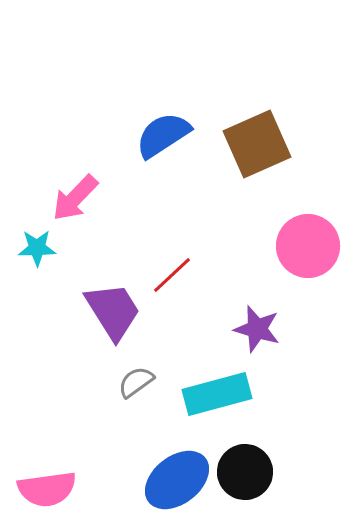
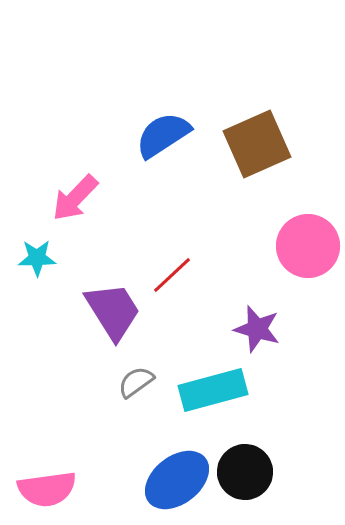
cyan star: moved 10 px down
cyan rectangle: moved 4 px left, 4 px up
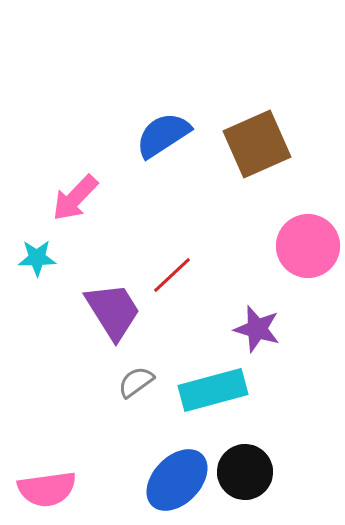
blue ellipse: rotated 8 degrees counterclockwise
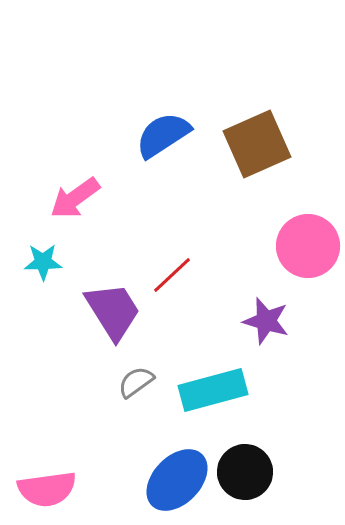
pink arrow: rotated 10 degrees clockwise
cyan star: moved 6 px right, 4 px down
purple star: moved 9 px right, 8 px up
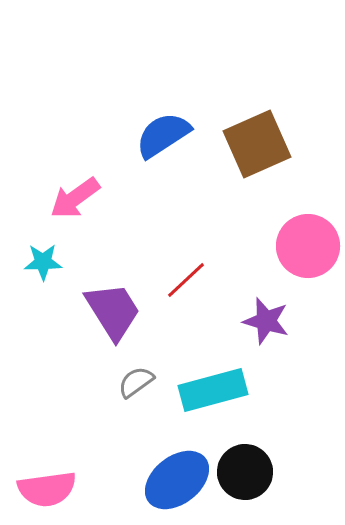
red line: moved 14 px right, 5 px down
blue ellipse: rotated 8 degrees clockwise
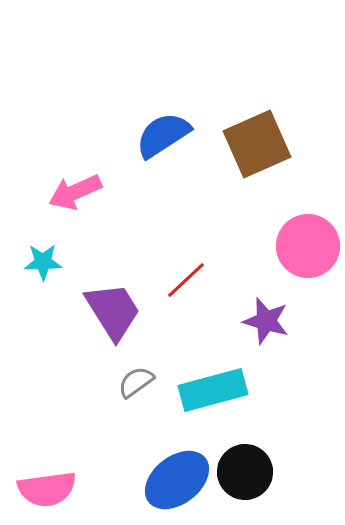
pink arrow: moved 6 px up; rotated 12 degrees clockwise
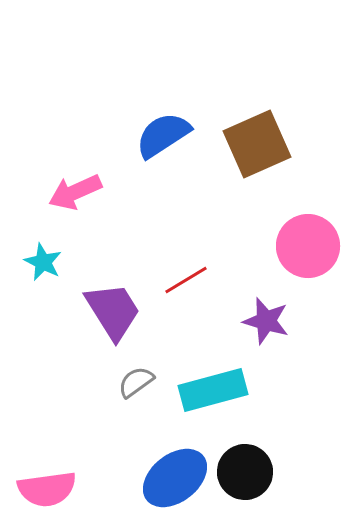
cyan star: rotated 27 degrees clockwise
red line: rotated 12 degrees clockwise
blue ellipse: moved 2 px left, 2 px up
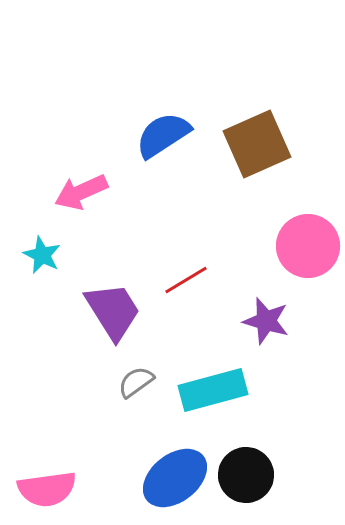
pink arrow: moved 6 px right
cyan star: moved 1 px left, 7 px up
black circle: moved 1 px right, 3 px down
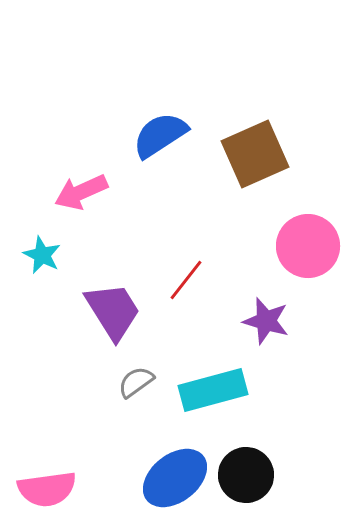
blue semicircle: moved 3 px left
brown square: moved 2 px left, 10 px down
red line: rotated 21 degrees counterclockwise
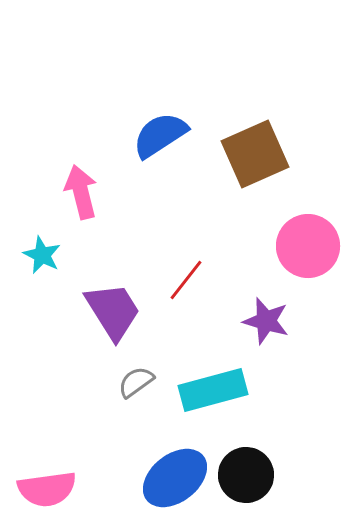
pink arrow: rotated 100 degrees clockwise
